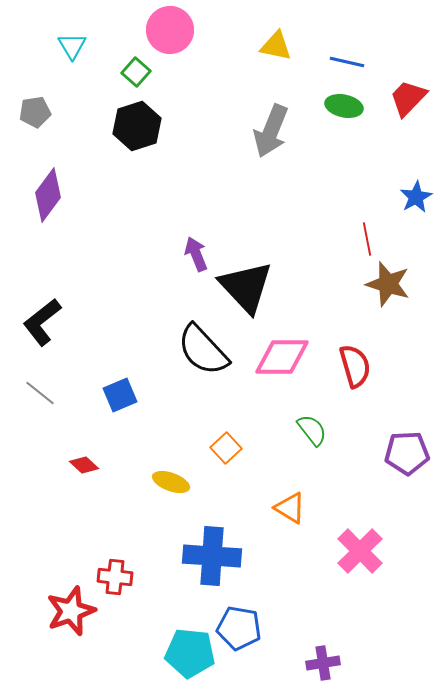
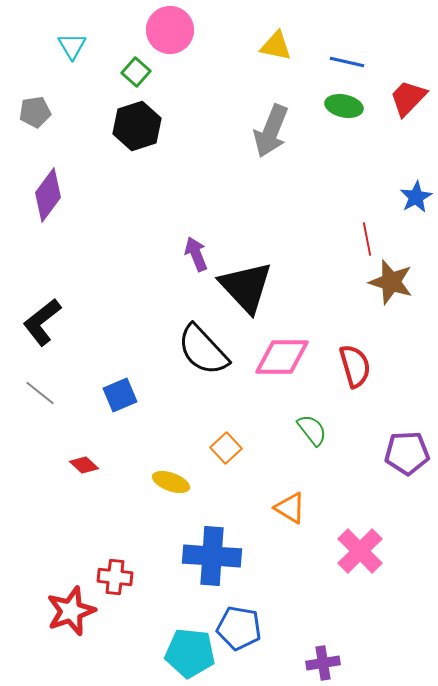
brown star: moved 3 px right, 2 px up
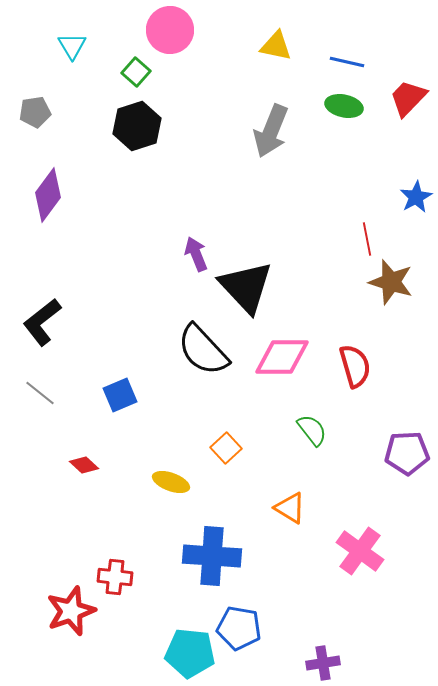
pink cross: rotated 9 degrees counterclockwise
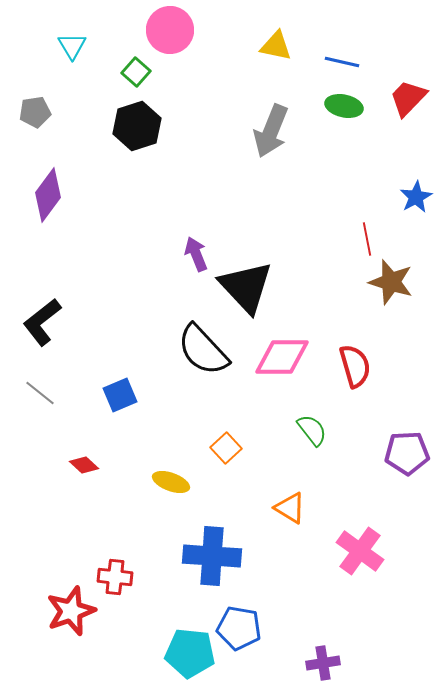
blue line: moved 5 px left
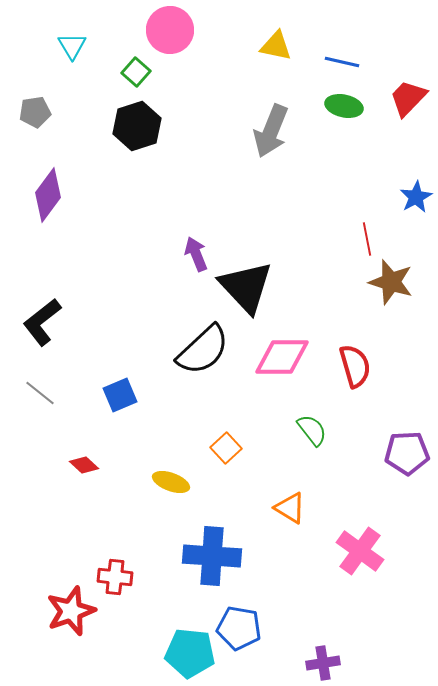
black semicircle: rotated 90 degrees counterclockwise
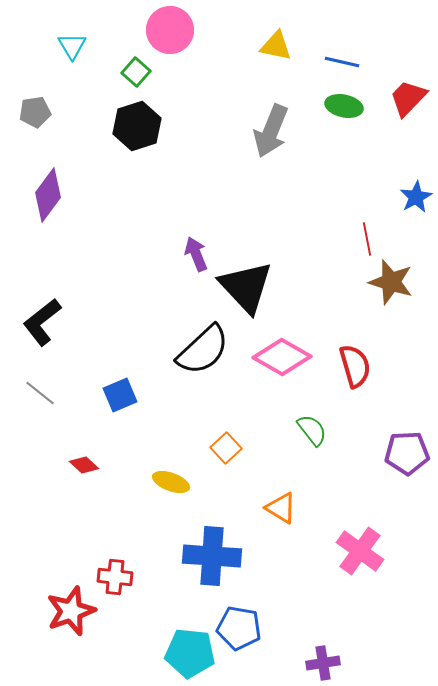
pink diamond: rotated 30 degrees clockwise
orange triangle: moved 9 px left
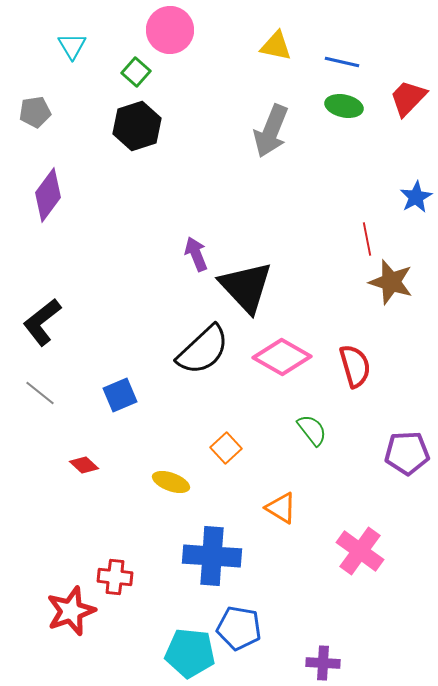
purple cross: rotated 12 degrees clockwise
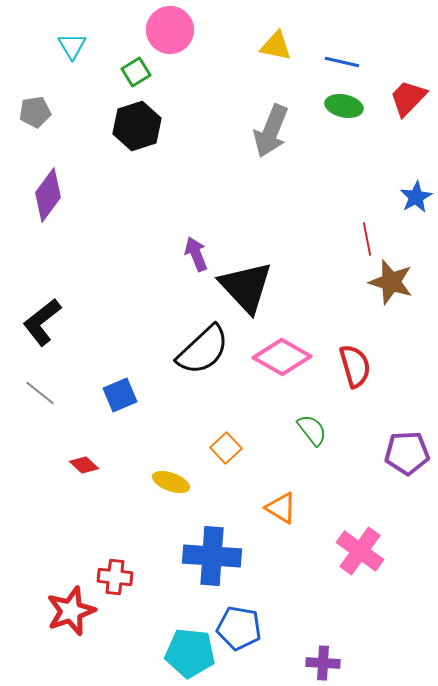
green square: rotated 16 degrees clockwise
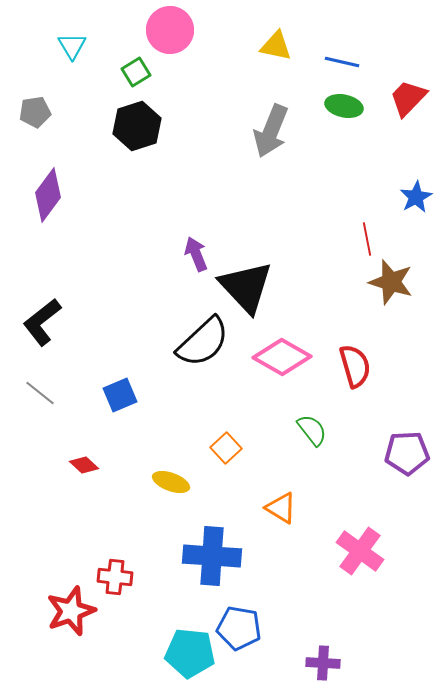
black semicircle: moved 8 px up
